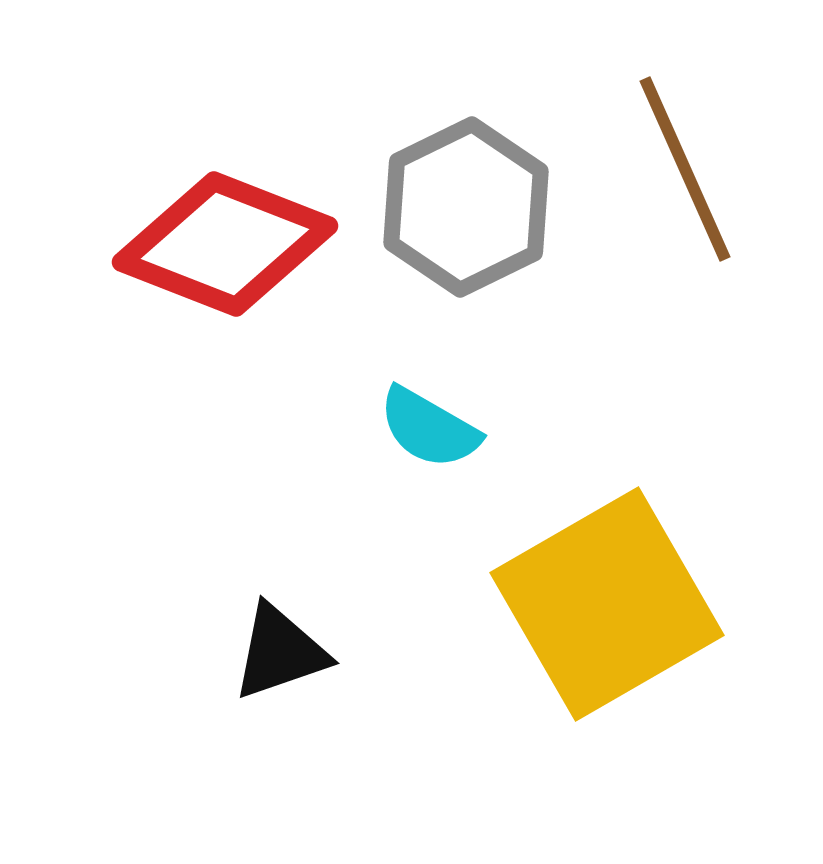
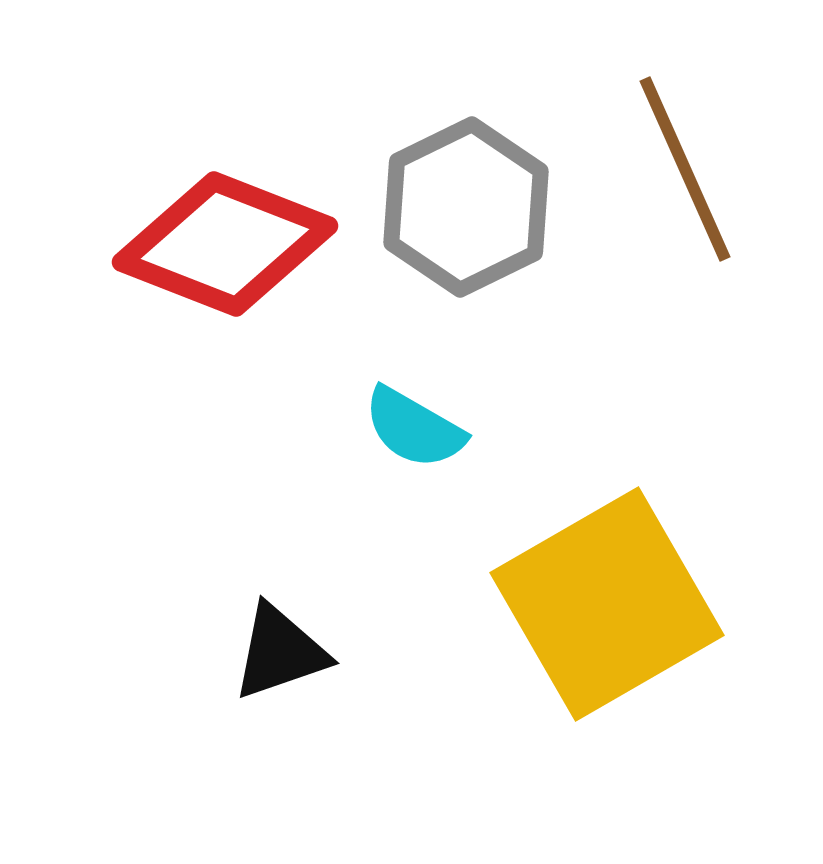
cyan semicircle: moved 15 px left
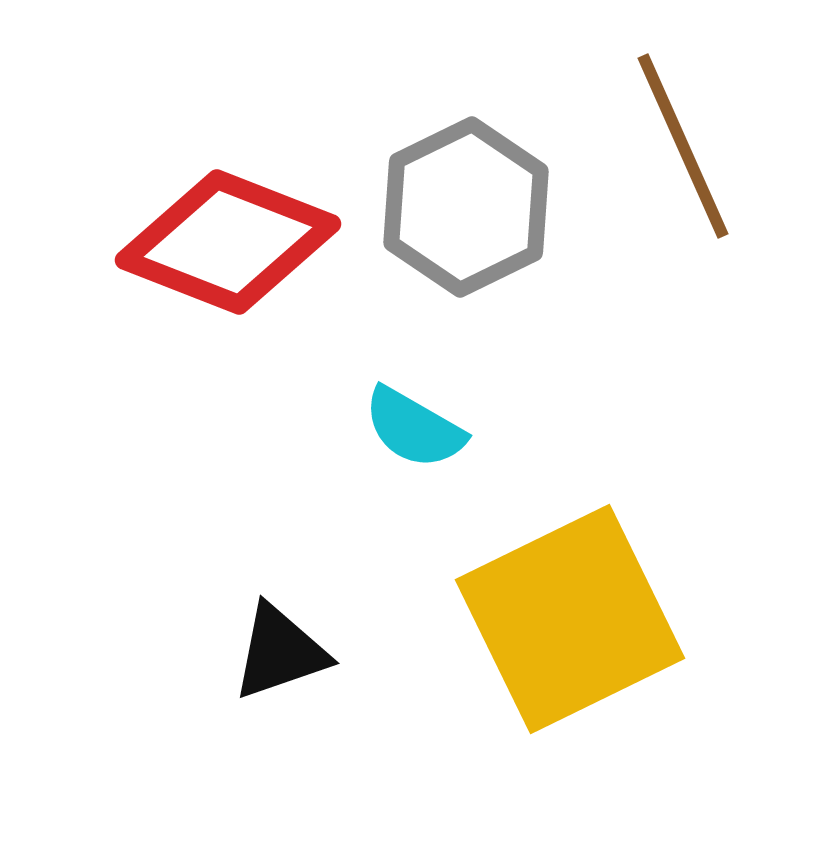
brown line: moved 2 px left, 23 px up
red diamond: moved 3 px right, 2 px up
yellow square: moved 37 px left, 15 px down; rotated 4 degrees clockwise
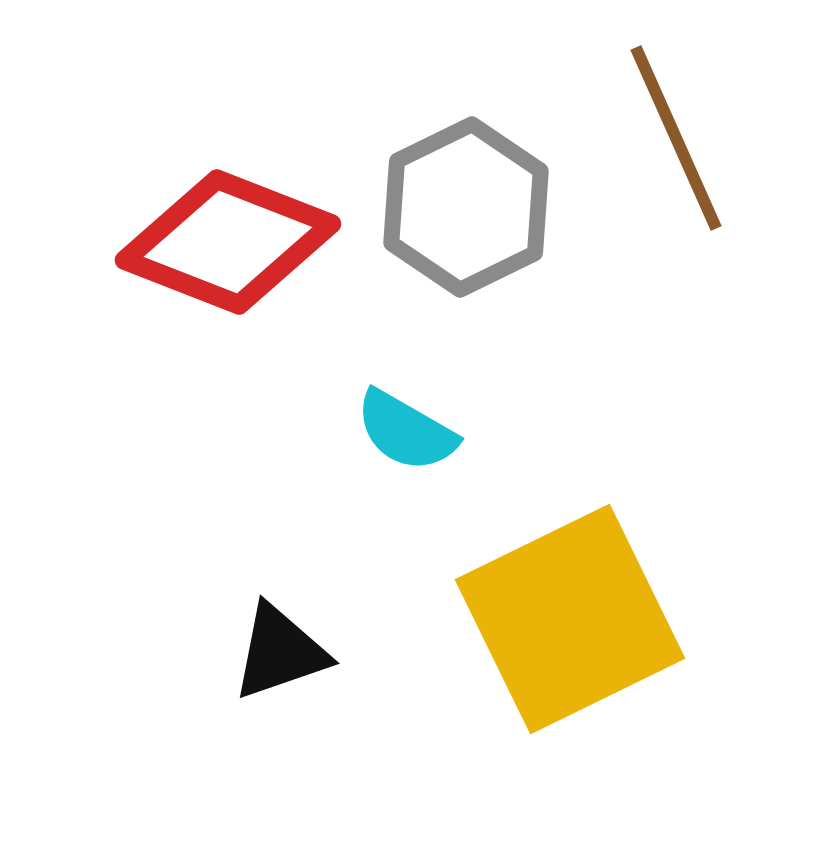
brown line: moved 7 px left, 8 px up
cyan semicircle: moved 8 px left, 3 px down
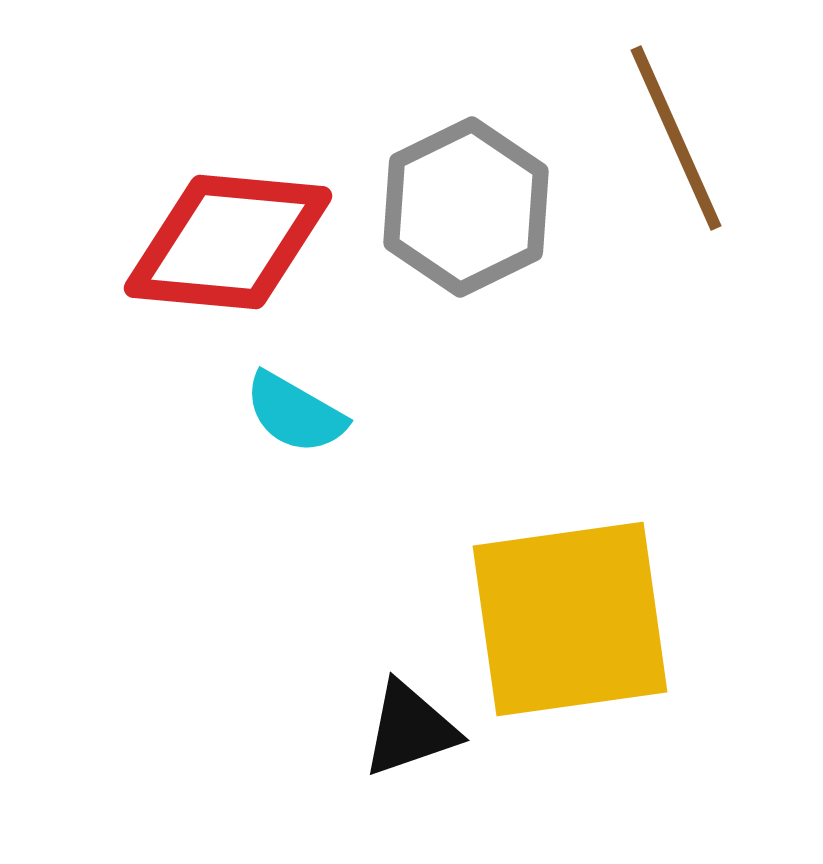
red diamond: rotated 16 degrees counterclockwise
cyan semicircle: moved 111 px left, 18 px up
yellow square: rotated 18 degrees clockwise
black triangle: moved 130 px right, 77 px down
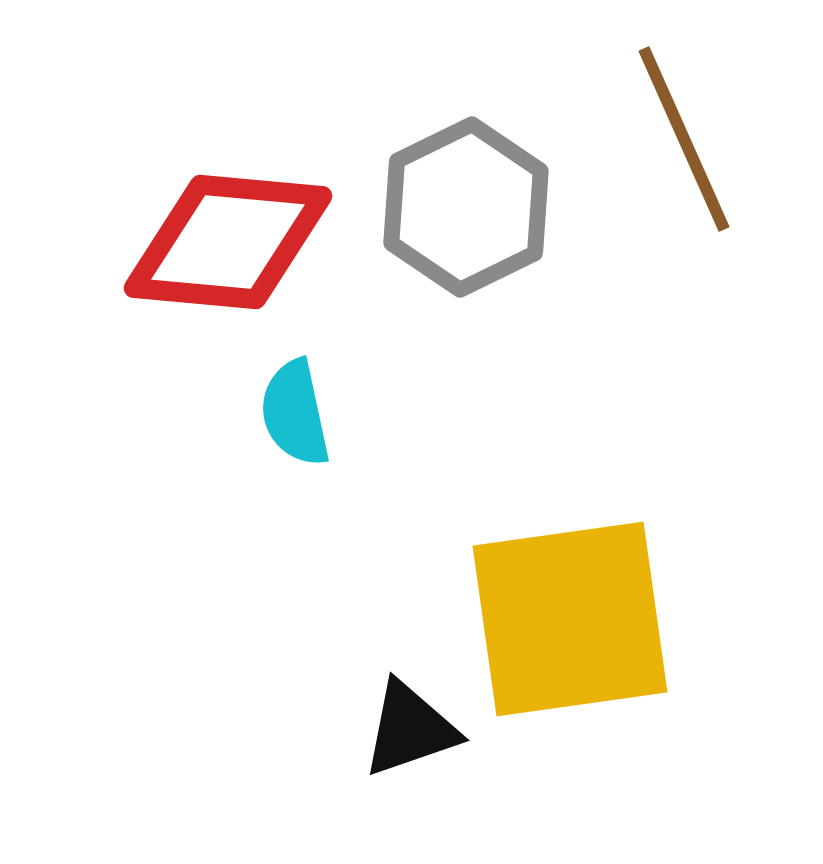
brown line: moved 8 px right, 1 px down
cyan semicircle: rotated 48 degrees clockwise
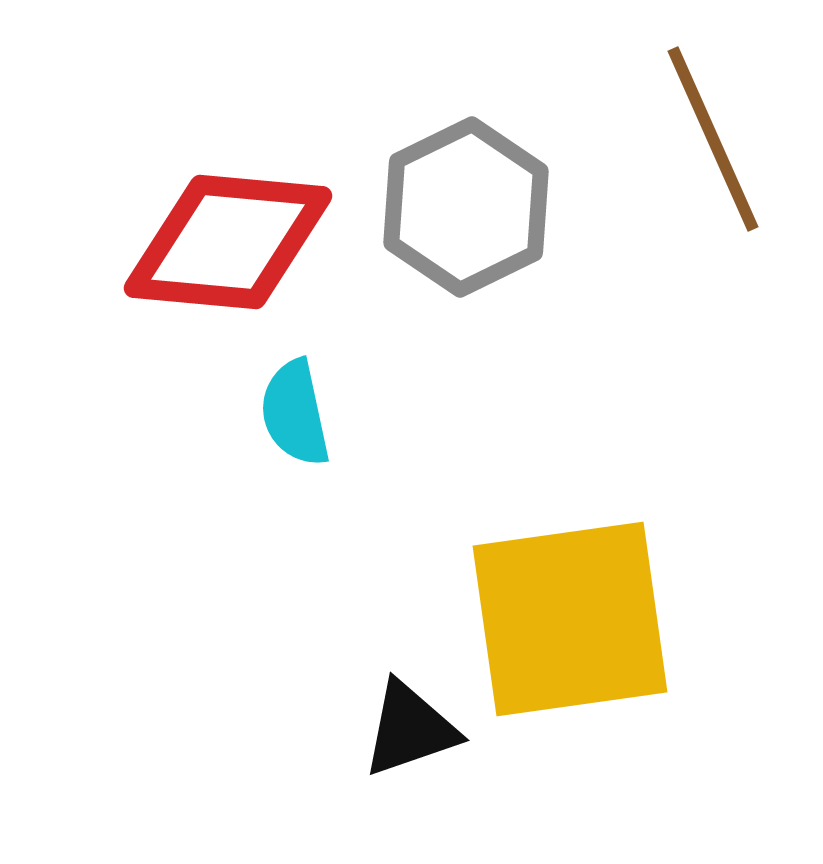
brown line: moved 29 px right
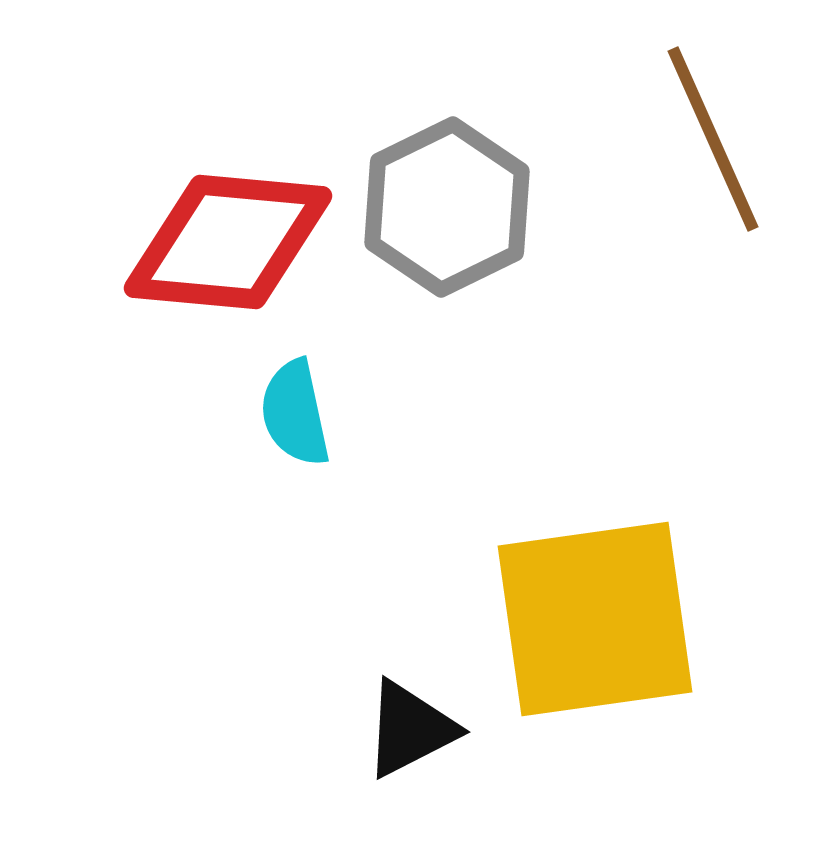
gray hexagon: moved 19 px left
yellow square: moved 25 px right
black triangle: rotated 8 degrees counterclockwise
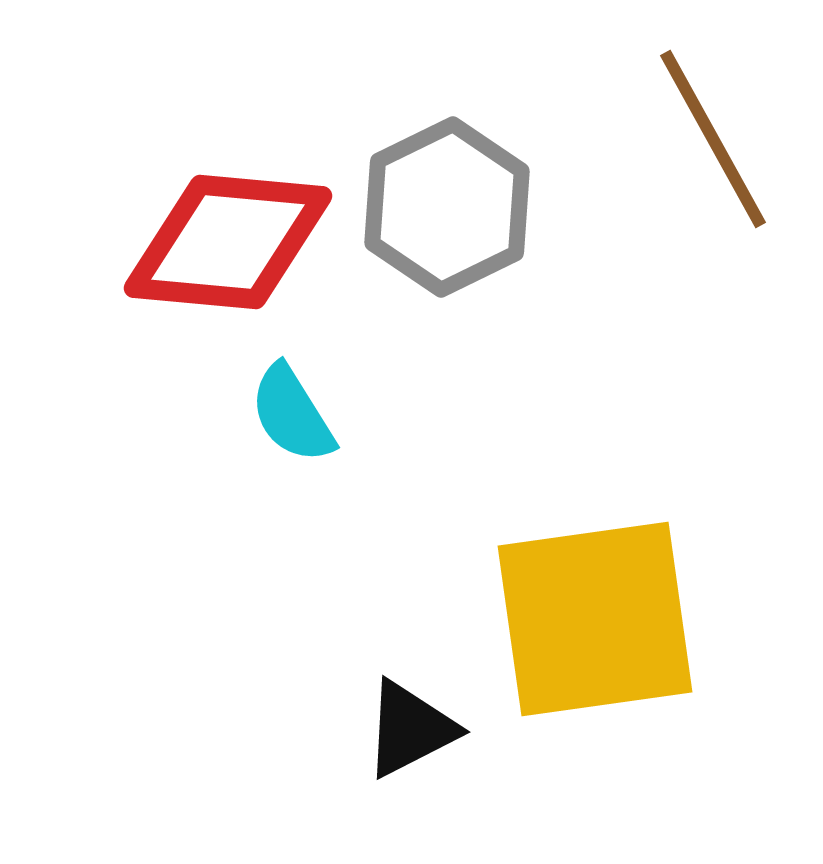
brown line: rotated 5 degrees counterclockwise
cyan semicircle: moved 3 px left, 1 px down; rotated 20 degrees counterclockwise
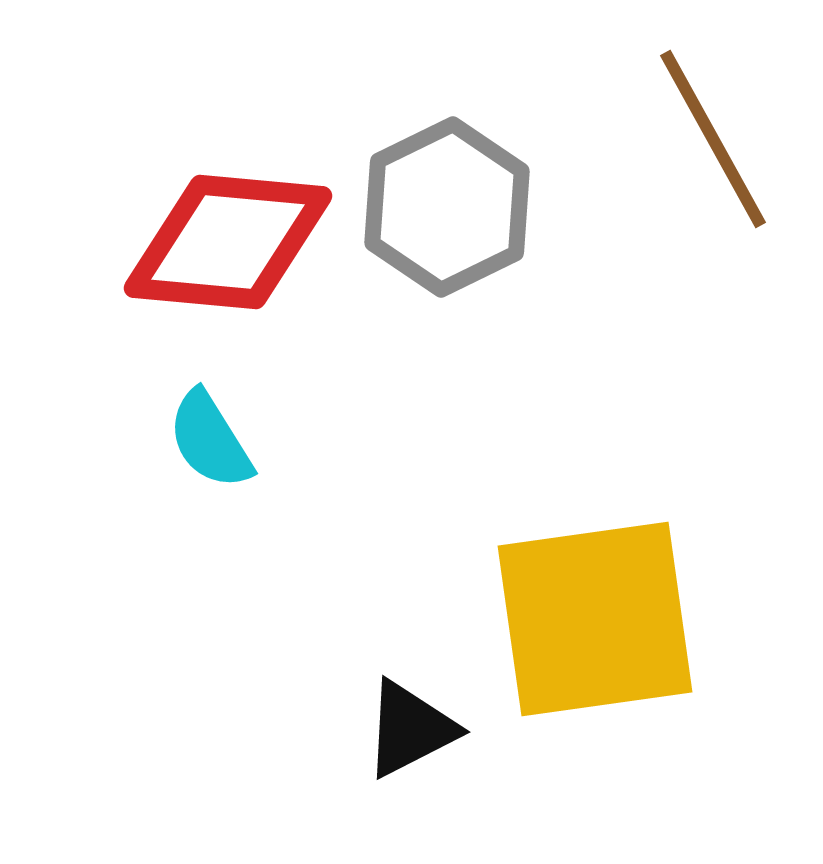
cyan semicircle: moved 82 px left, 26 px down
